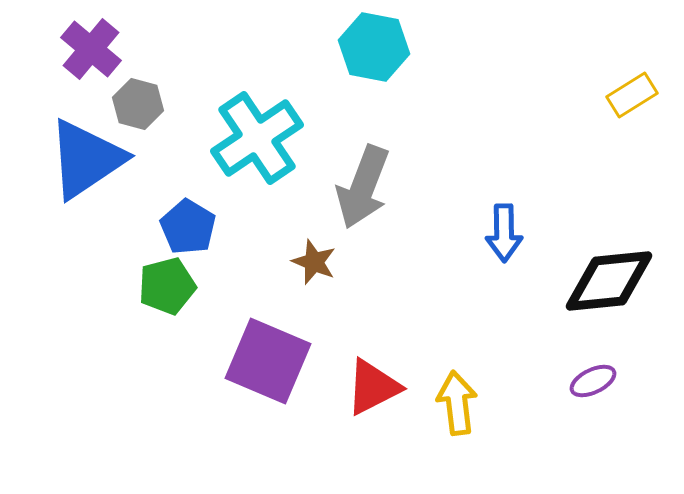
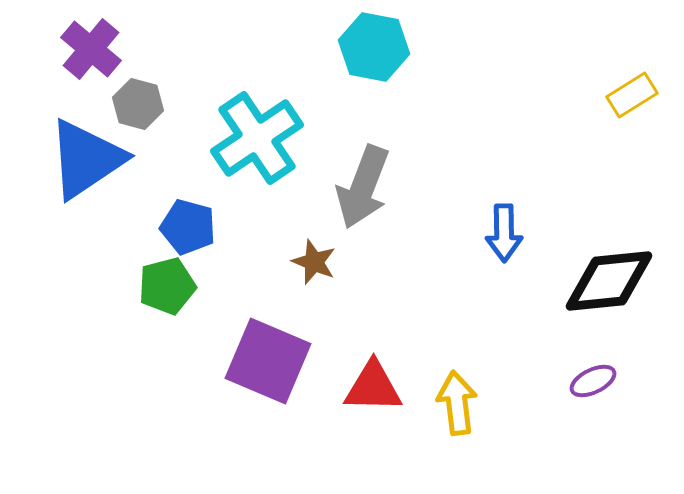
blue pentagon: rotated 16 degrees counterclockwise
red triangle: rotated 28 degrees clockwise
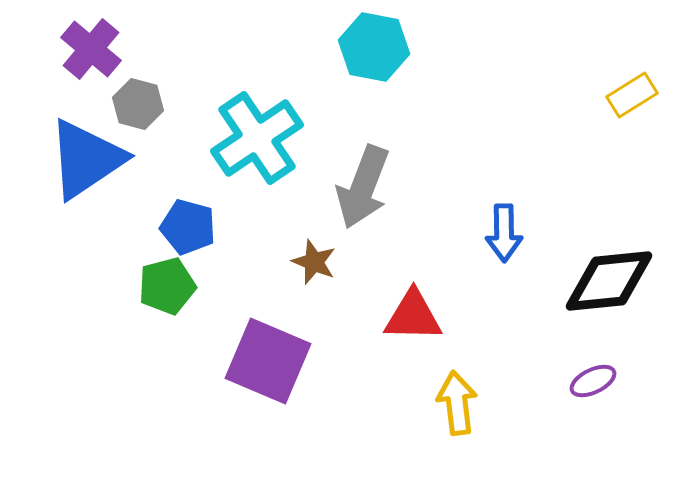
red triangle: moved 40 px right, 71 px up
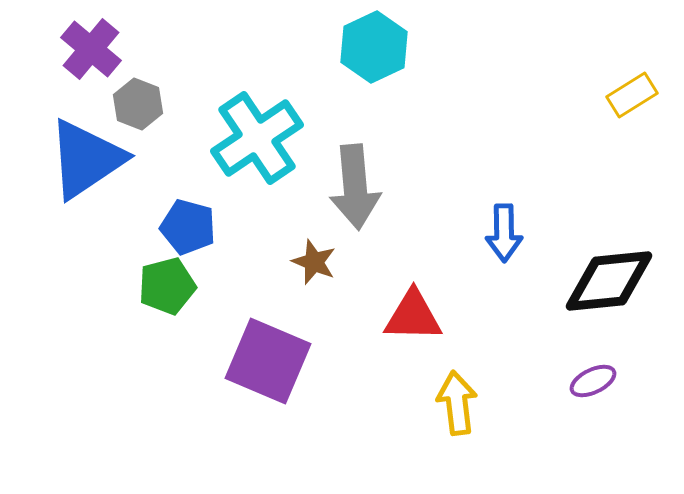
cyan hexagon: rotated 24 degrees clockwise
gray hexagon: rotated 6 degrees clockwise
gray arrow: moved 8 px left; rotated 26 degrees counterclockwise
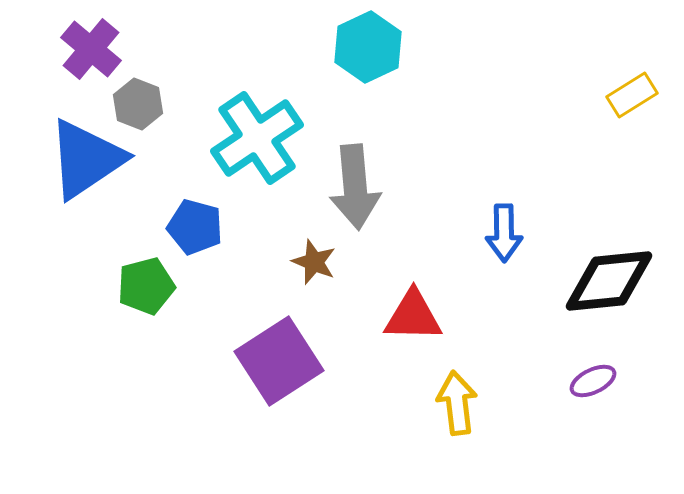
cyan hexagon: moved 6 px left
blue pentagon: moved 7 px right
green pentagon: moved 21 px left
purple square: moved 11 px right; rotated 34 degrees clockwise
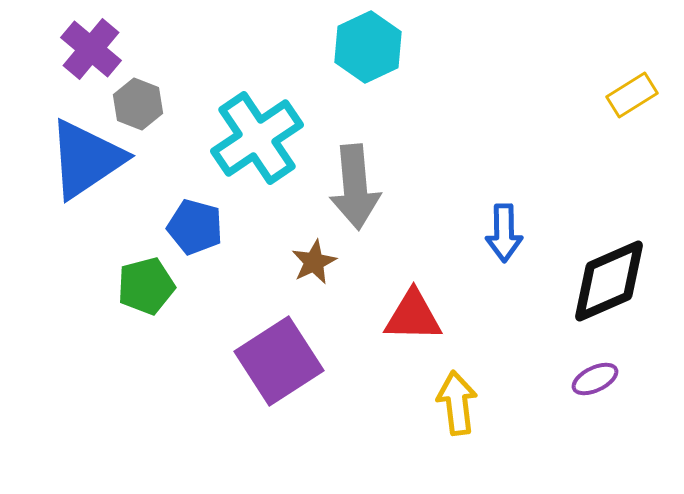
brown star: rotated 24 degrees clockwise
black diamond: rotated 18 degrees counterclockwise
purple ellipse: moved 2 px right, 2 px up
